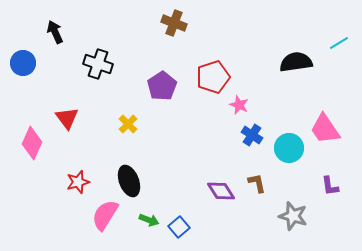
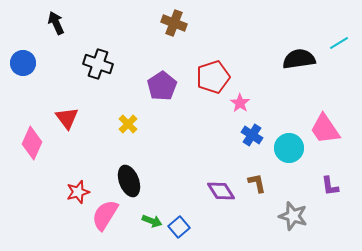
black arrow: moved 1 px right, 9 px up
black semicircle: moved 3 px right, 3 px up
pink star: moved 1 px right, 2 px up; rotated 12 degrees clockwise
red star: moved 10 px down
green arrow: moved 3 px right, 1 px down
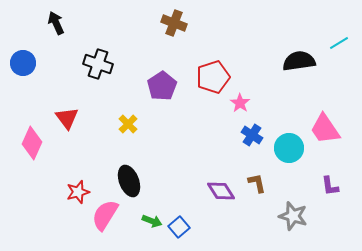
black semicircle: moved 2 px down
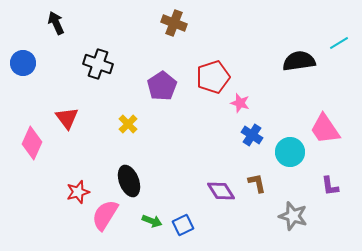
pink star: rotated 18 degrees counterclockwise
cyan circle: moved 1 px right, 4 px down
blue square: moved 4 px right, 2 px up; rotated 15 degrees clockwise
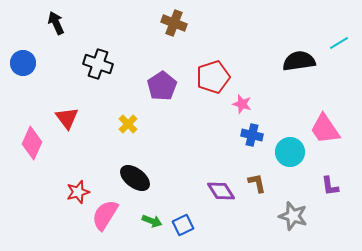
pink star: moved 2 px right, 1 px down
blue cross: rotated 20 degrees counterclockwise
black ellipse: moved 6 px right, 3 px up; rotated 32 degrees counterclockwise
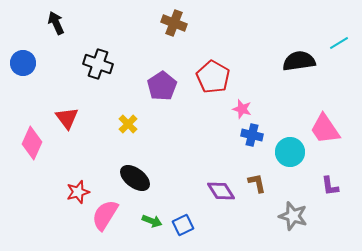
red pentagon: rotated 24 degrees counterclockwise
pink star: moved 5 px down
